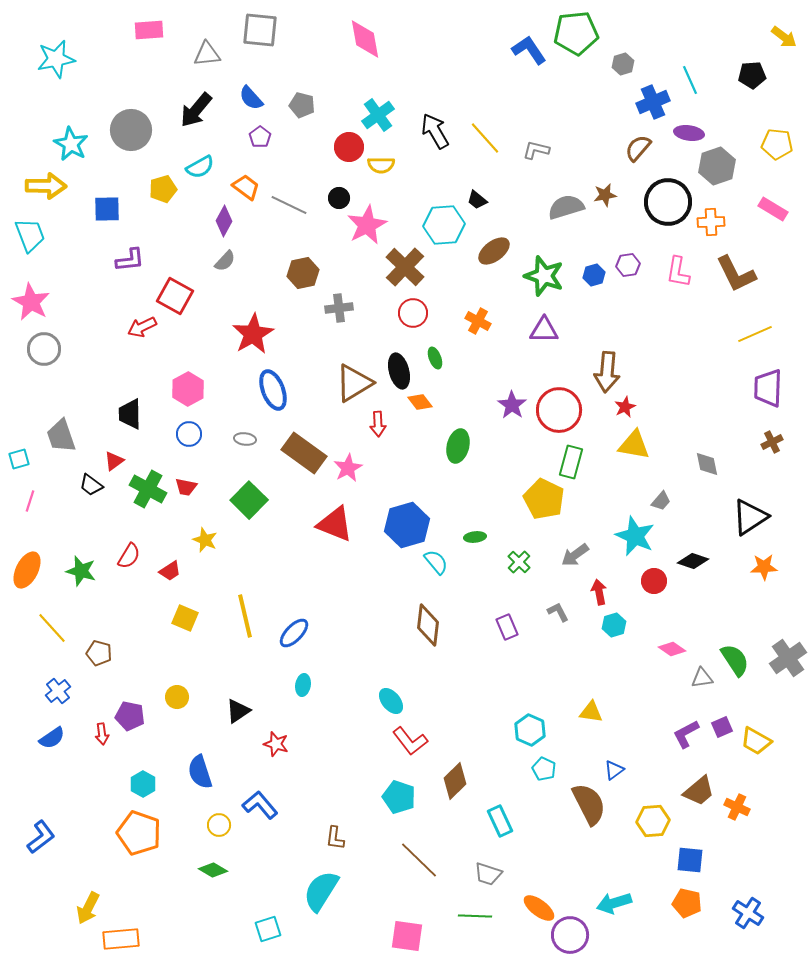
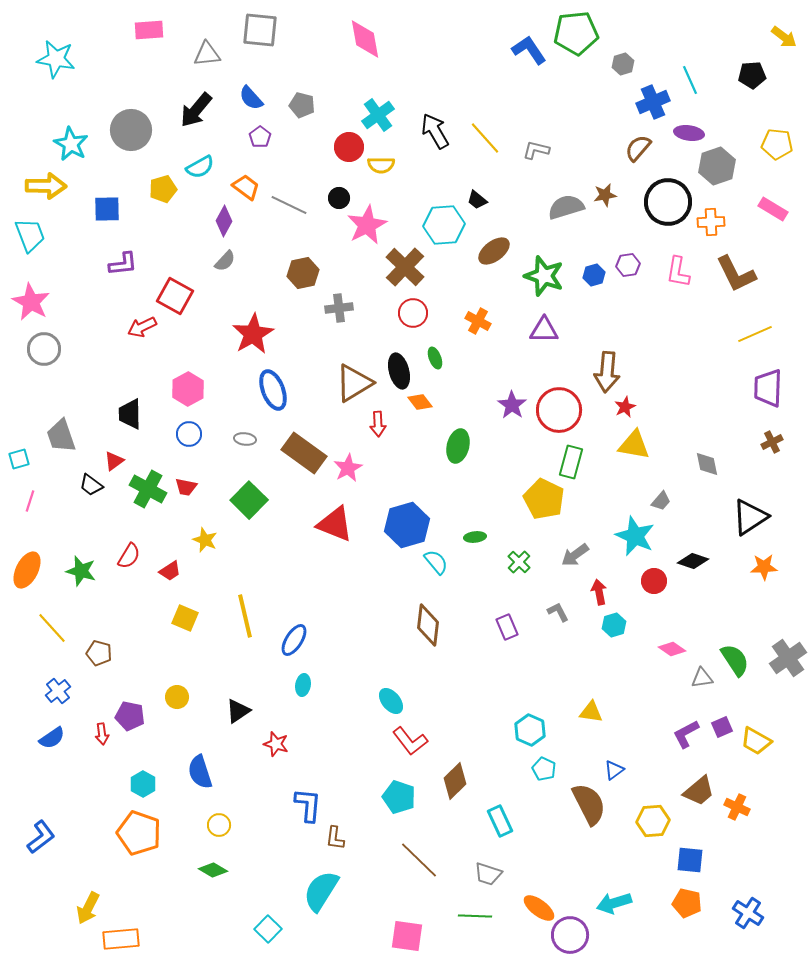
cyan star at (56, 59): rotated 21 degrees clockwise
purple L-shape at (130, 260): moved 7 px left, 4 px down
blue ellipse at (294, 633): moved 7 px down; rotated 12 degrees counterclockwise
blue L-shape at (260, 805): moved 48 px right; rotated 45 degrees clockwise
cyan square at (268, 929): rotated 28 degrees counterclockwise
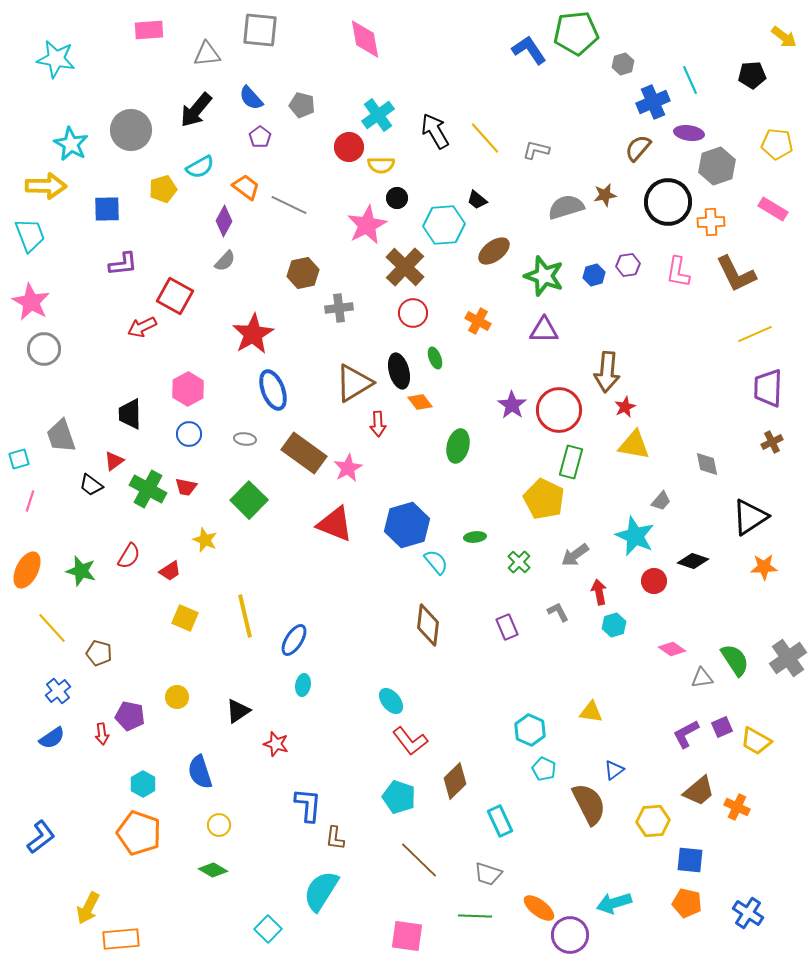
black circle at (339, 198): moved 58 px right
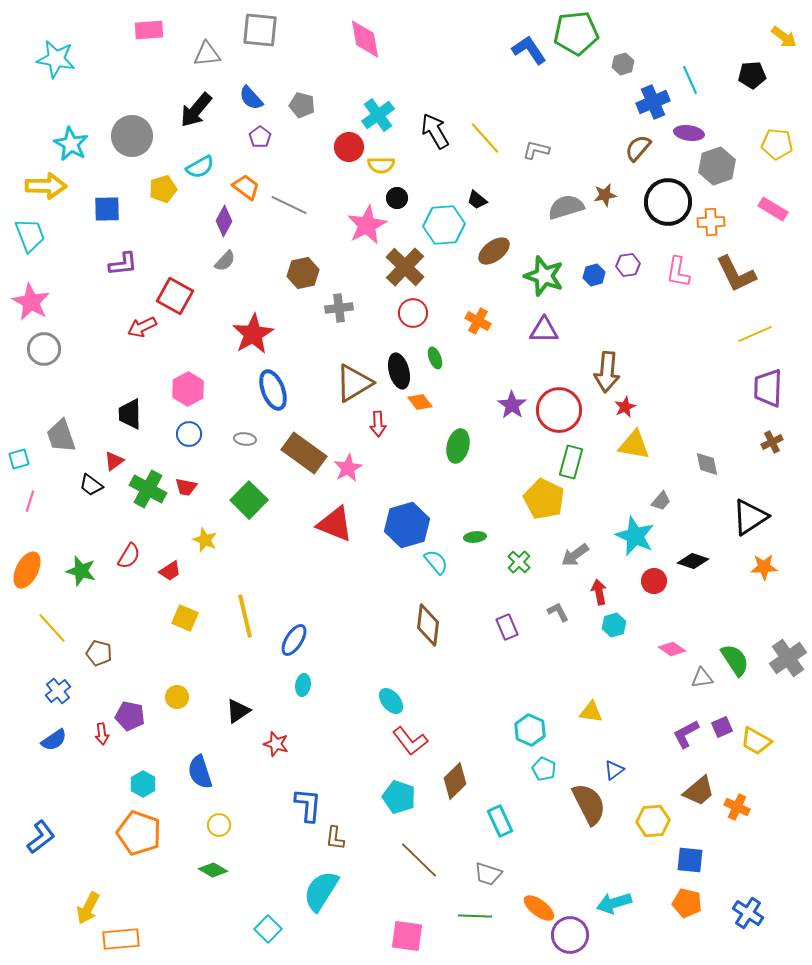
gray circle at (131, 130): moved 1 px right, 6 px down
blue semicircle at (52, 738): moved 2 px right, 2 px down
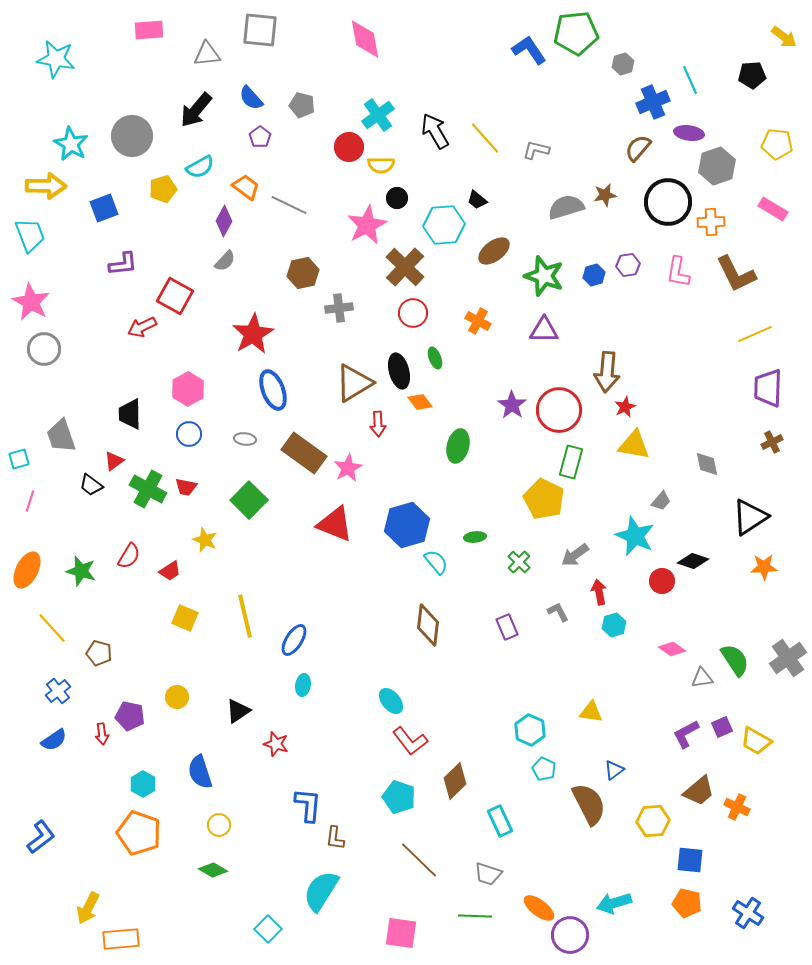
blue square at (107, 209): moved 3 px left, 1 px up; rotated 20 degrees counterclockwise
red circle at (654, 581): moved 8 px right
pink square at (407, 936): moved 6 px left, 3 px up
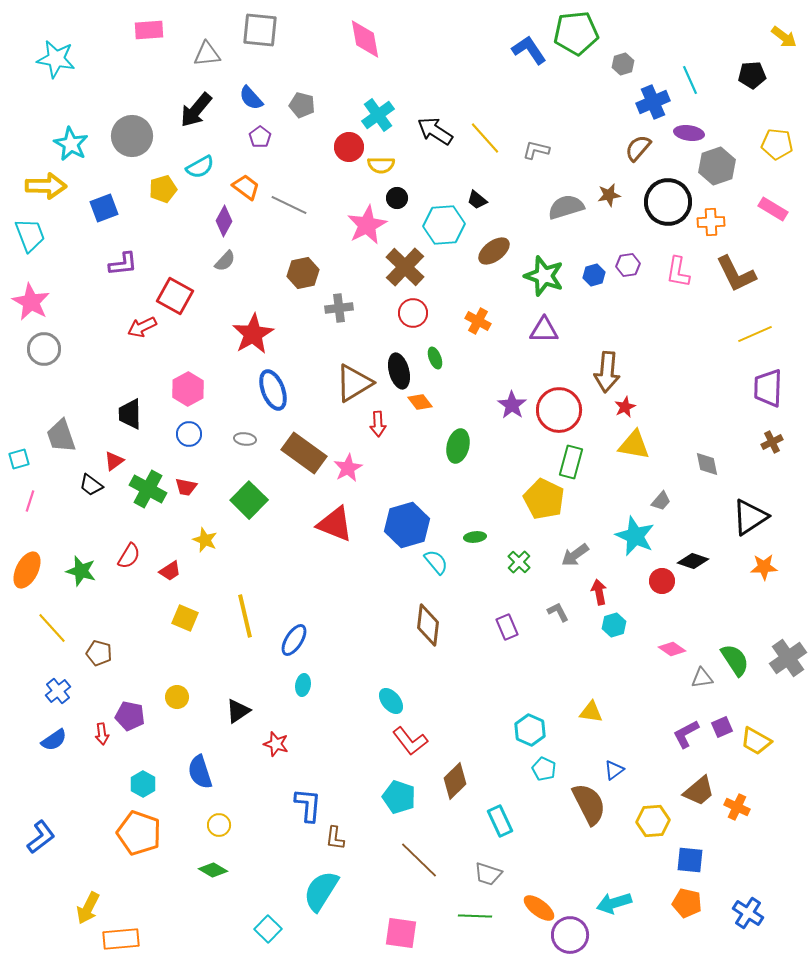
black arrow at (435, 131): rotated 27 degrees counterclockwise
brown star at (605, 195): moved 4 px right
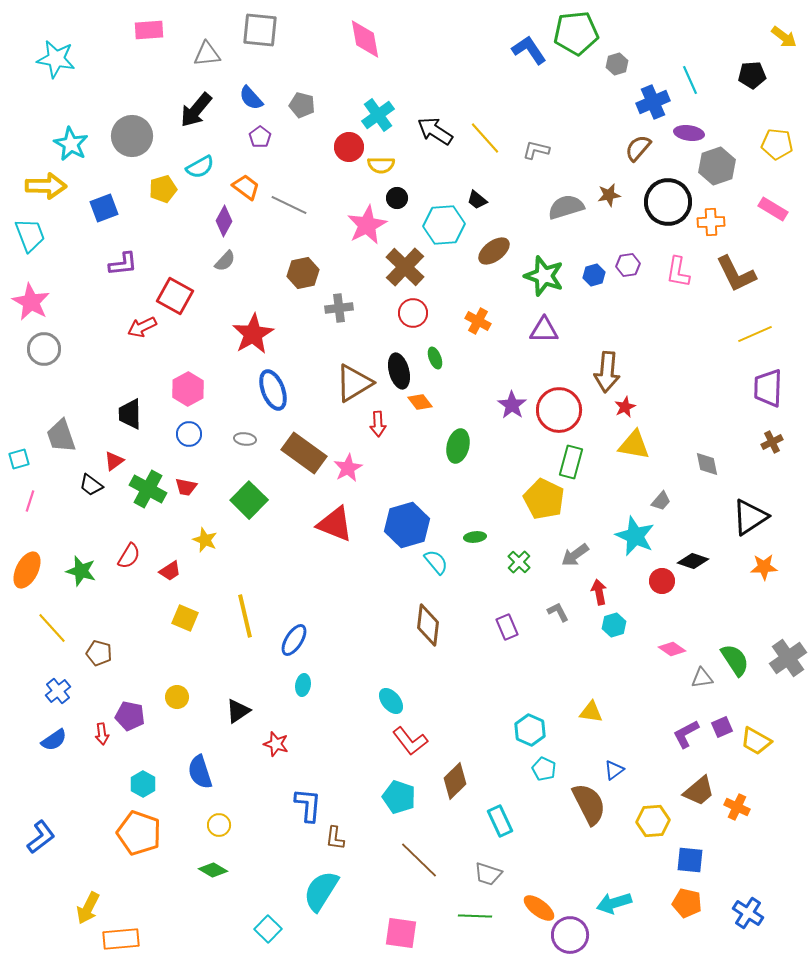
gray hexagon at (623, 64): moved 6 px left
